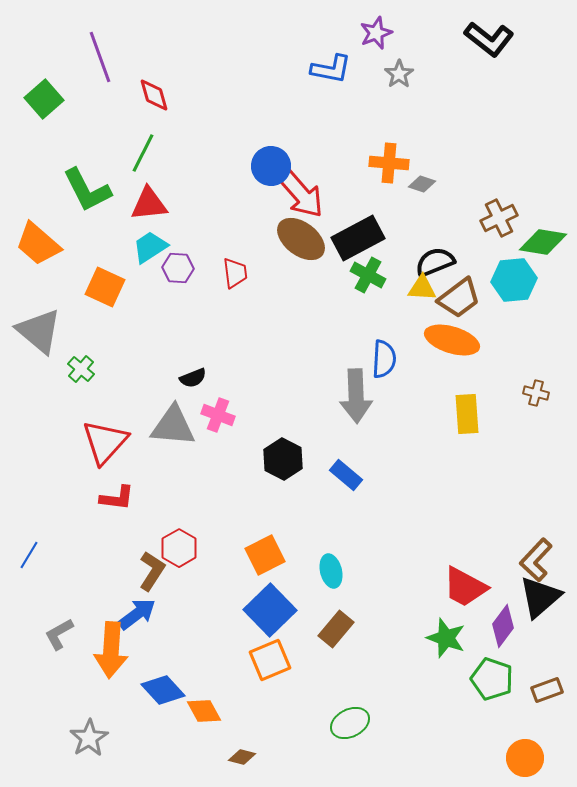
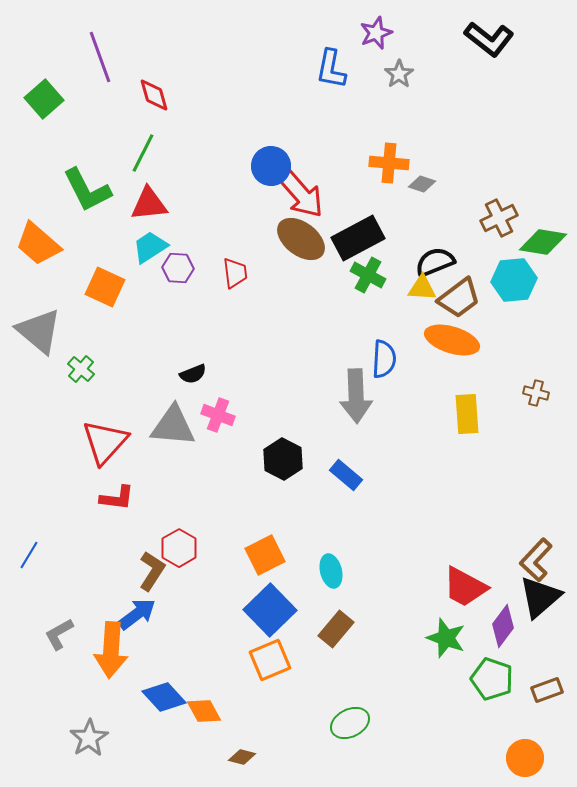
blue L-shape at (331, 69): rotated 90 degrees clockwise
black semicircle at (193, 378): moved 4 px up
blue diamond at (163, 690): moved 1 px right, 7 px down
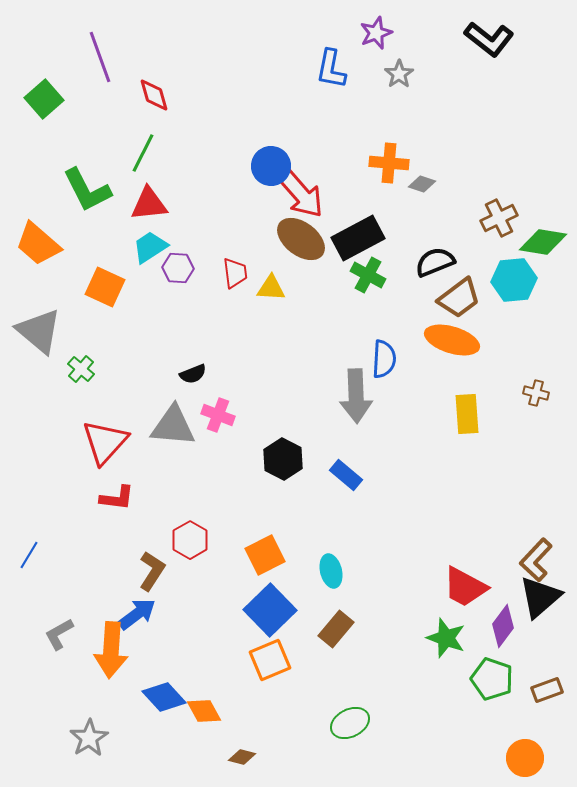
yellow triangle at (422, 288): moved 151 px left
red hexagon at (179, 548): moved 11 px right, 8 px up
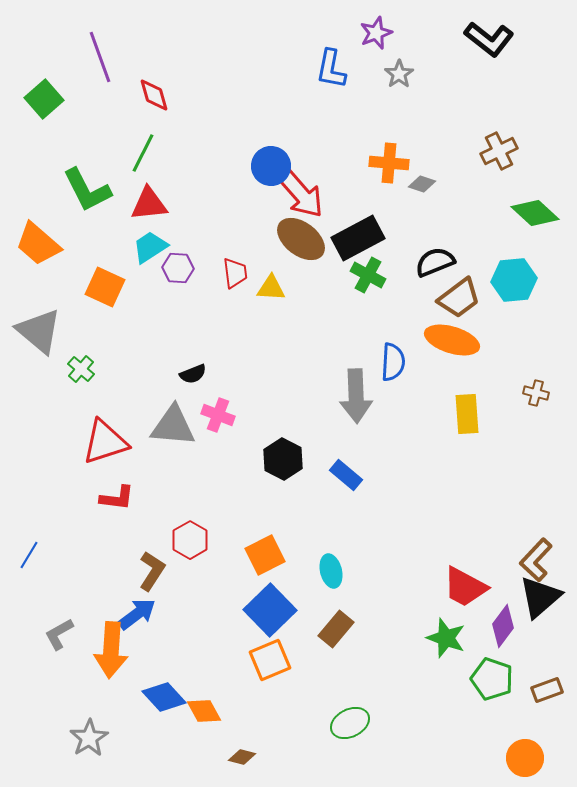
brown cross at (499, 218): moved 67 px up
green diamond at (543, 242): moved 8 px left, 29 px up; rotated 33 degrees clockwise
blue semicircle at (384, 359): moved 9 px right, 3 px down
red triangle at (105, 442): rotated 30 degrees clockwise
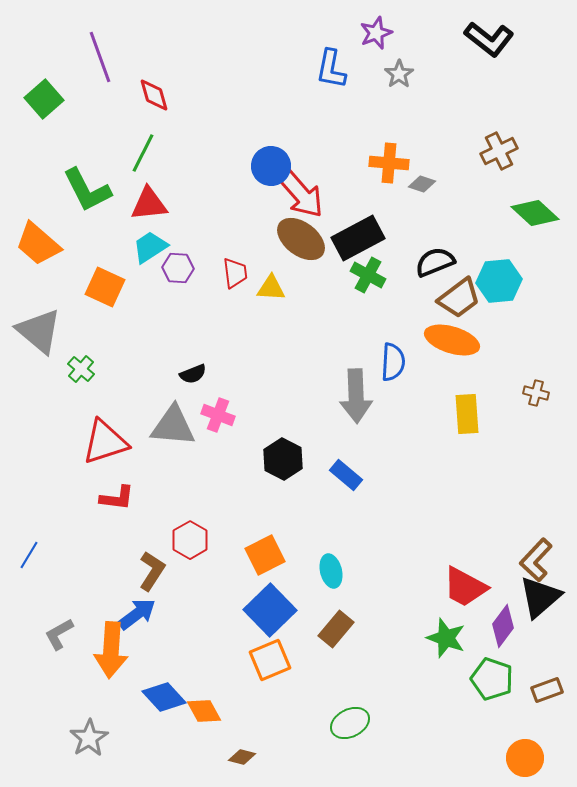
cyan hexagon at (514, 280): moved 15 px left, 1 px down
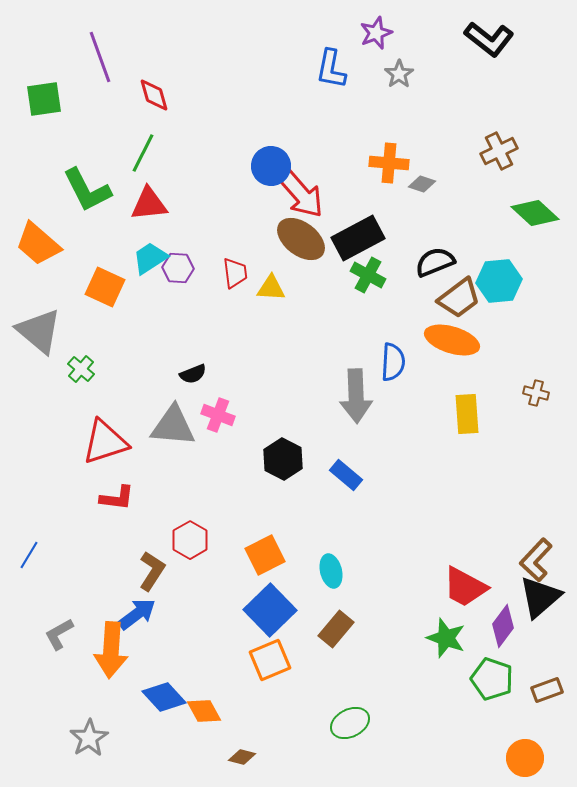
green square at (44, 99): rotated 33 degrees clockwise
cyan trapezoid at (150, 247): moved 11 px down
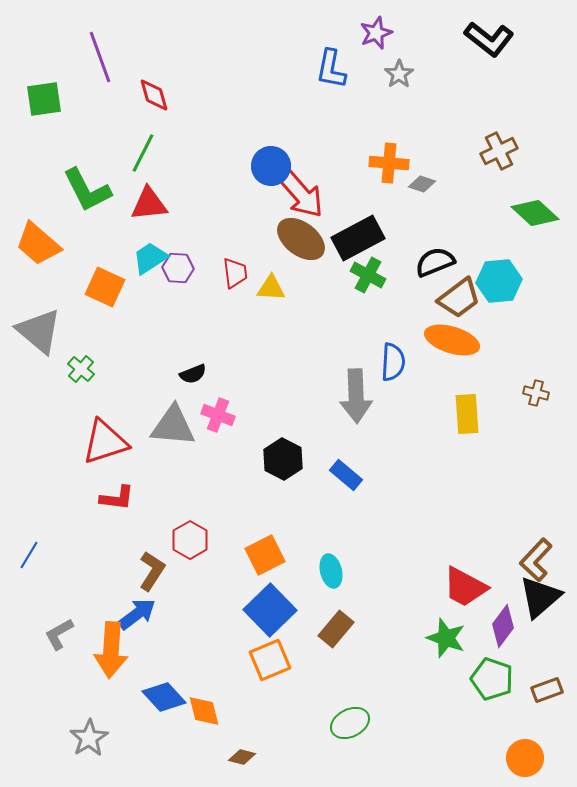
orange diamond at (204, 711): rotated 15 degrees clockwise
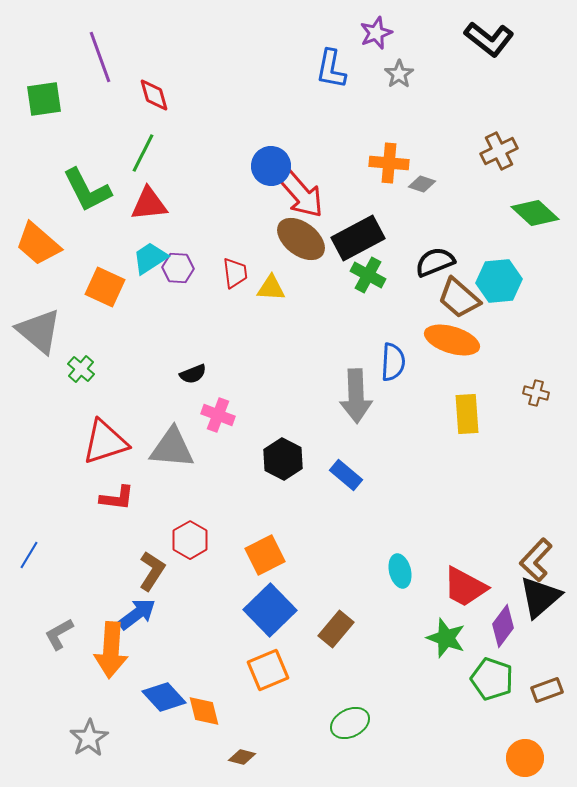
brown trapezoid at (459, 298): rotated 78 degrees clockwise
gray triangle at (173, 426): moved 1 px left, 22 px down
cyan ellipse at (331, 571): moved 69 px right
orange square at (270, 660): moved 2 px left, 10 px down
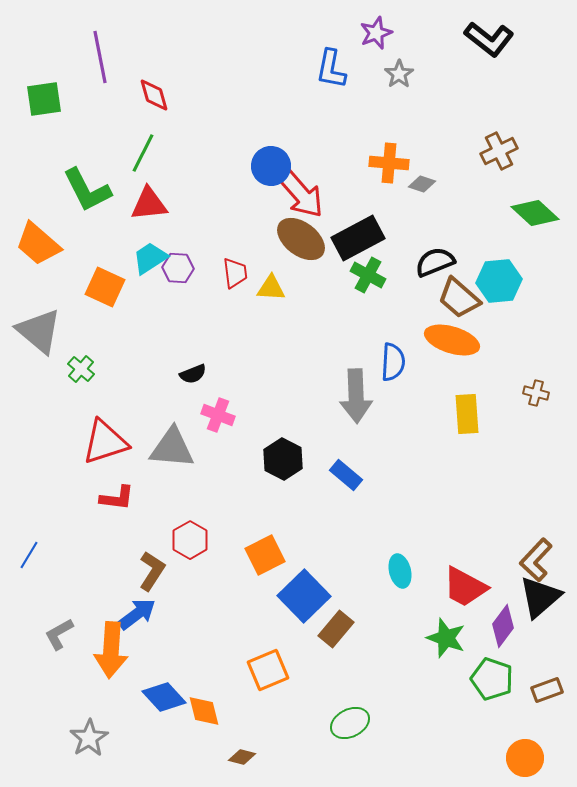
purple line at (100, 57): rotated 9 degrees clockwise
blue square at (270, 610): moved 34 px right, 14 px up
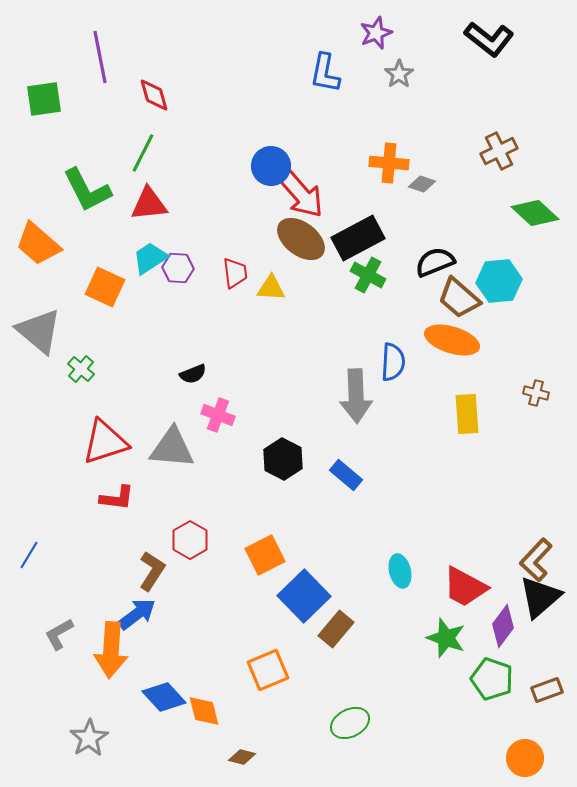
blue L-shape at (331, 69): moved 6 px left, 4 px down
